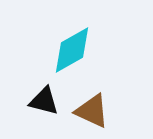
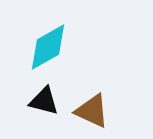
cyan diamond: moved 24 px left, 3 px up
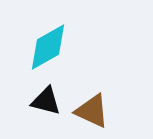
black triangle: moved 2 px right
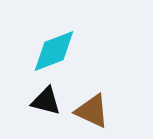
cyan diamond: moved 6 px right, 4 px down; rotated 9 degrees clockwise
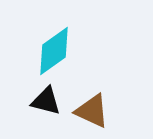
cyan diamond: rotated 15 degrees counterclockwise
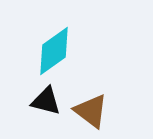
brown triangle: moved 1 px left; rotated 12 degrees clockwise
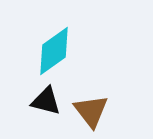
brown triangle: rotated 15 degrees clockwise
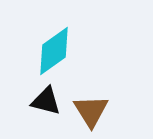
brown triangle: rotated 6 degrees clockwise
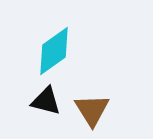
brown triangle: moved 1 px right, 1 px up
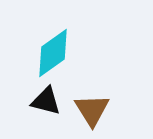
cyan diamond: moved 1 px left, 2 px down
